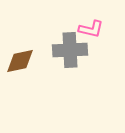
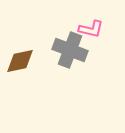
gray cross: rotated 24 degrees clockwise
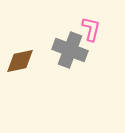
pink L-shape: rotated 90 degrees counterclockwise
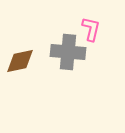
gray cross: moved 2 px left, 2 px down; rotated 16 degrees counterclockwise
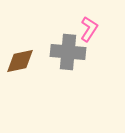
pink L-shape: moved 2 px left; rotated 20 degrees clockwise
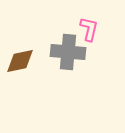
pink L-shape: rotated 20 degrees counterclockwise
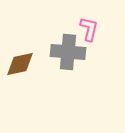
brown diamond: moved 3 px down
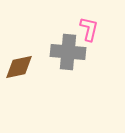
brown diamond: moved 1 px left, 3 px down
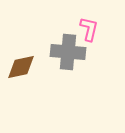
brown diamond: moved 2 px right
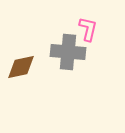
pink L-shape: moved 1 px left
